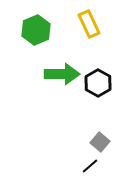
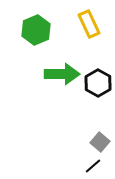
black line: moved 3 px right
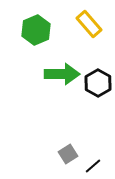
yellow rectangle: rotated 16 degrees counterclockwise
gray square: moved 32 px left, 12 px down; rotated 18 degrees clockwise
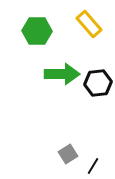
green hexagon: moved 1 px right, 1 px down; rotated 24 degrees clockwise
black hexagon: rotated 24 degrees clockwise
black line: rotated 18 degrees counterclockwise
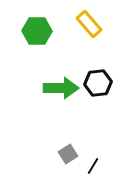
green arrow: moved 1 px left, 14 px down
